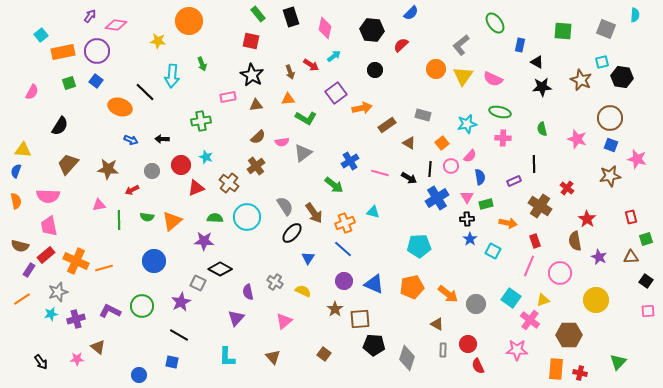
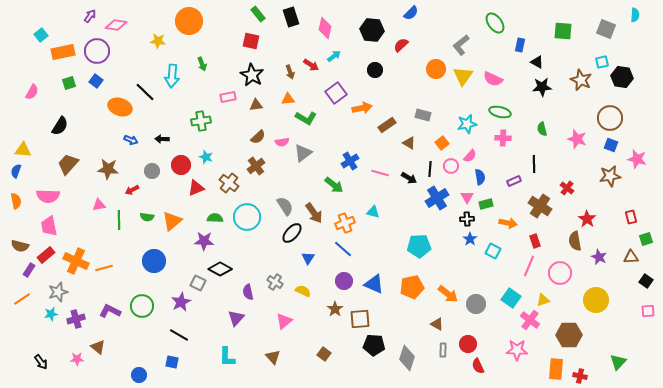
red cross at (580, 373): moved 3 px down
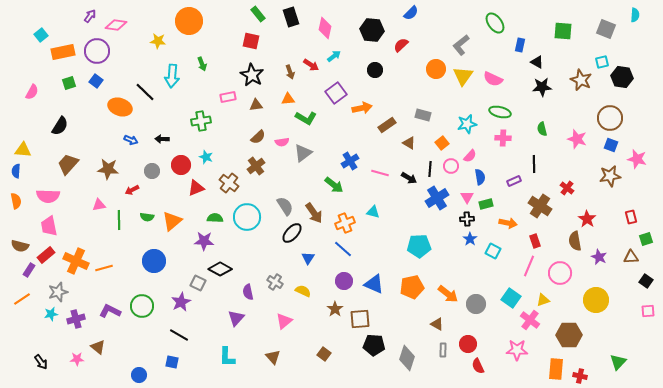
blue semicircle at (16, 171): rotated 16 degrees counterclockwise
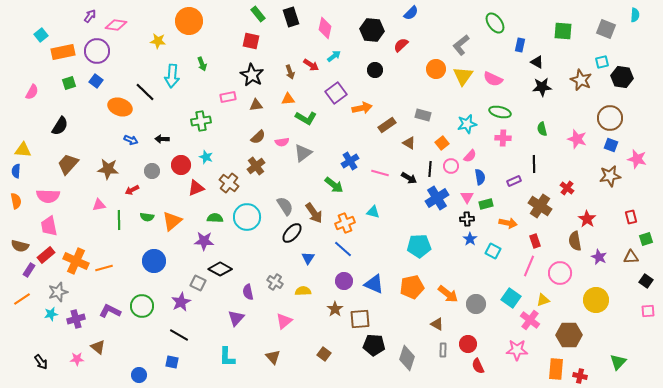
yellow semicircle at (303, 291): rotated 28 degrees counterclockwise
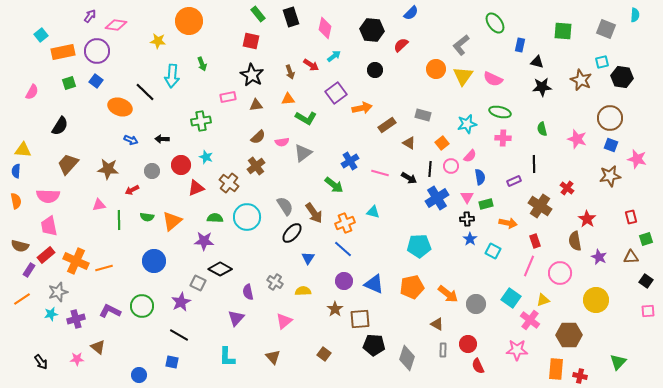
black triangle at (537, 62): rotated 16 degrees counterclockwise
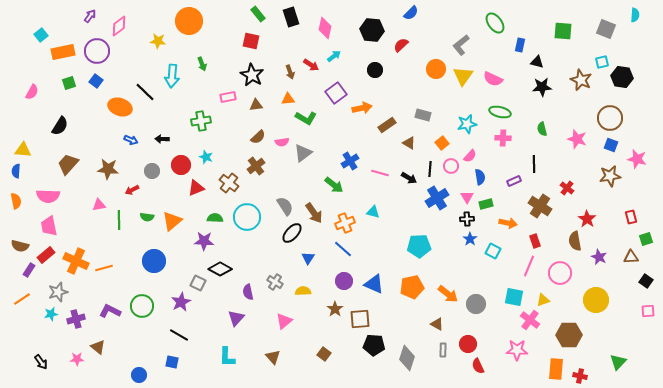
pink diamond at (116, 25): moved 3 px right, 1 px down; rotated 45 degrees counterclockwise
cyan square at (511, 298): moved 3 px right, 1 px up; rotated 24 degrees counterclockwise
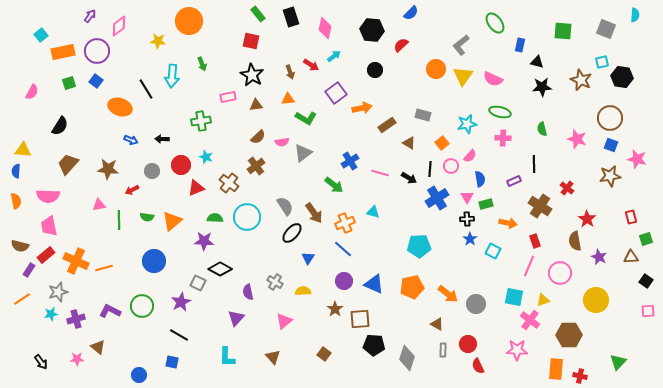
black line at (145, 92): moved 1 px right, 3 px up; rotated 15 degrees clockwise
blue semicircle at (480, 177): moved 2 px down
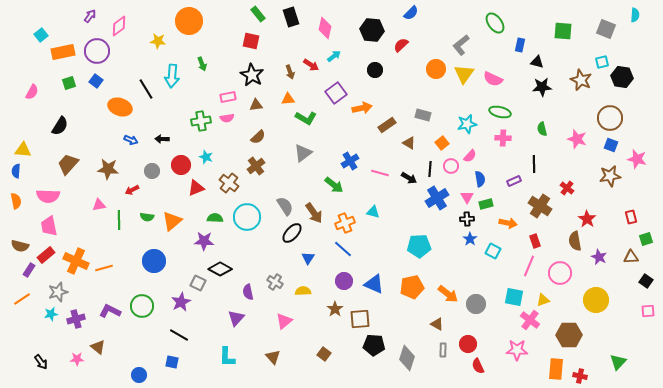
yellow triangle at (463, 76): moved 1 px right, 2 px up
pink semicircle at (282, 142): moved 55 px left, 24 px up
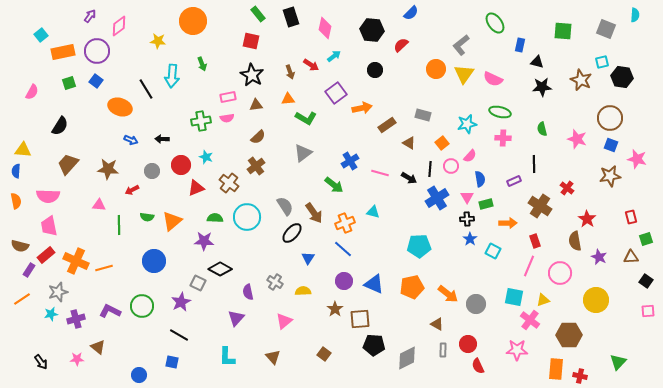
orange circle at (189, 21): moved 4 px right
pink triangle at (99, 205): rotated 16 degrees clockwise
green line at (119, 220): moved 5 px down
orange arrow at (508, 223): rotated 12 degrees counterclockwise
gray diamond at (407, 358): rotated 45 degrees clockwise
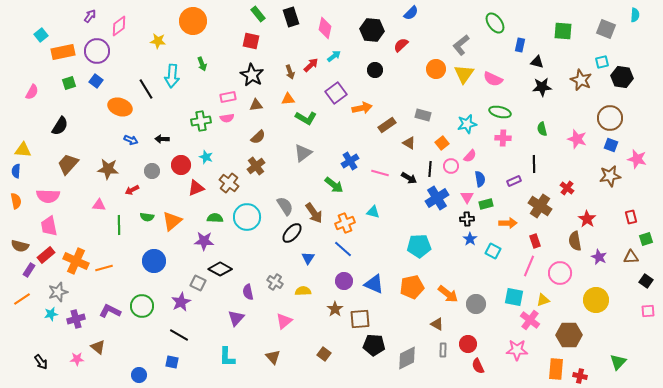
red arrow at (311, 65): rotated 77 degrees counterclockwise
